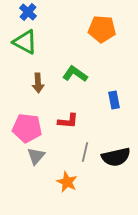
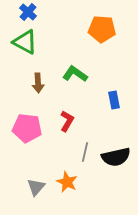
red L-shape: moved 1 px left; rotated 65 degrees counterclockwise
gray triangle: moved 31 px down
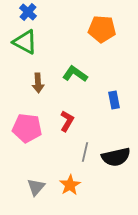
orange star: moved 3 px right, 3 px down; rotated 15 degrees clockwise
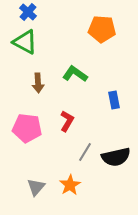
gray line: rotated 18 degrees clockwise
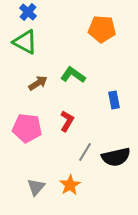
green L-shape: moved 2 px left, 1 px down
brown arrow: rotated 120 degrees counterclockwise
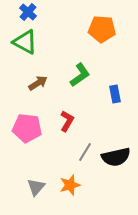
green L-shape: moved 7 px right; rotated 110 degrees clockwise
blue rectangle: moved 1 px right, 6 px up
orange star: rotated 15 degrees clockwise
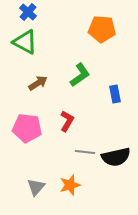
gray line: rotated 66 degrees clockwise
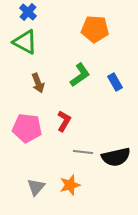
orange pentagon: moved 7 px left
brown arrow: rotated 102 degrees clockwise
blue rectangle: moved 12 px up; rotated 18 degrees counterclockwise
red L-shape: moved 3 px left
gray line: moved 2 px left
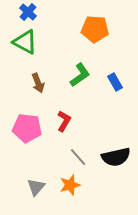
gray line: moved 5 px left, 5 px down; rotated 42 degrees clockwise
